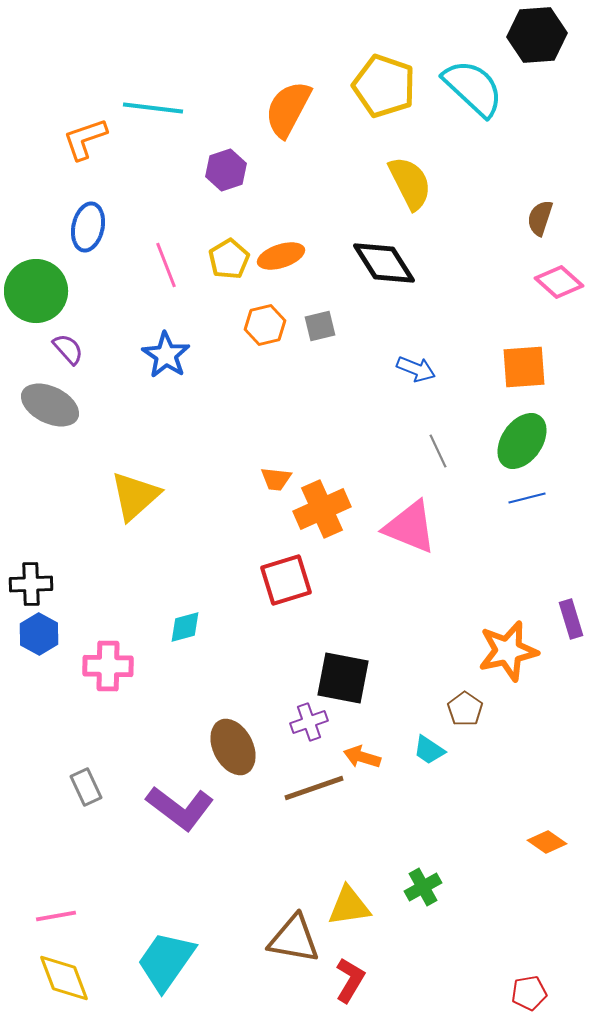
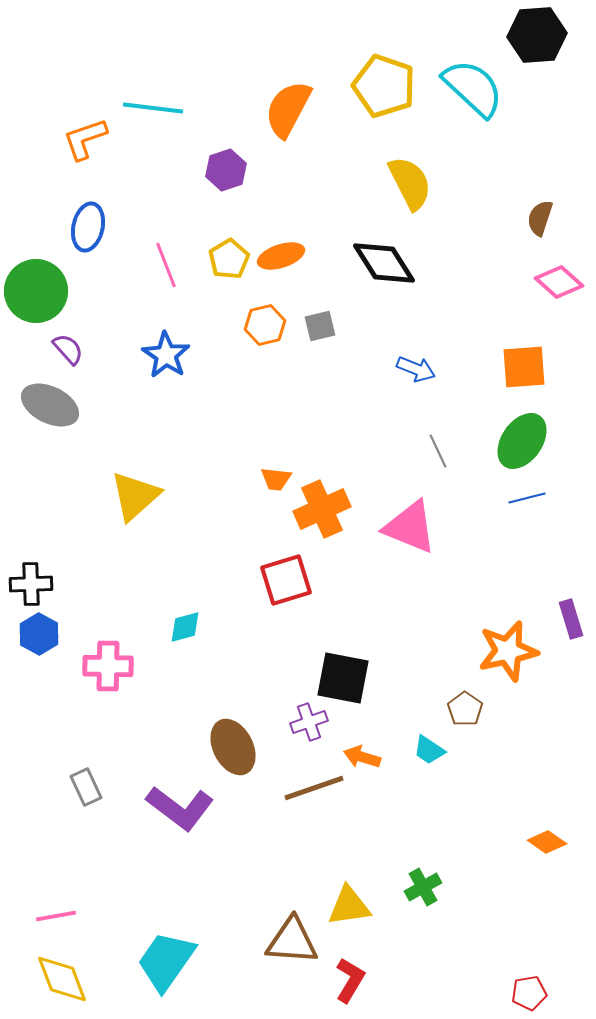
brown triangle at (294, 939): moved 2 px left, 2 px down; rotated 6 degrees counterclockwise
yellow diamond at (64, 978): moved 2 px left, 1 px down
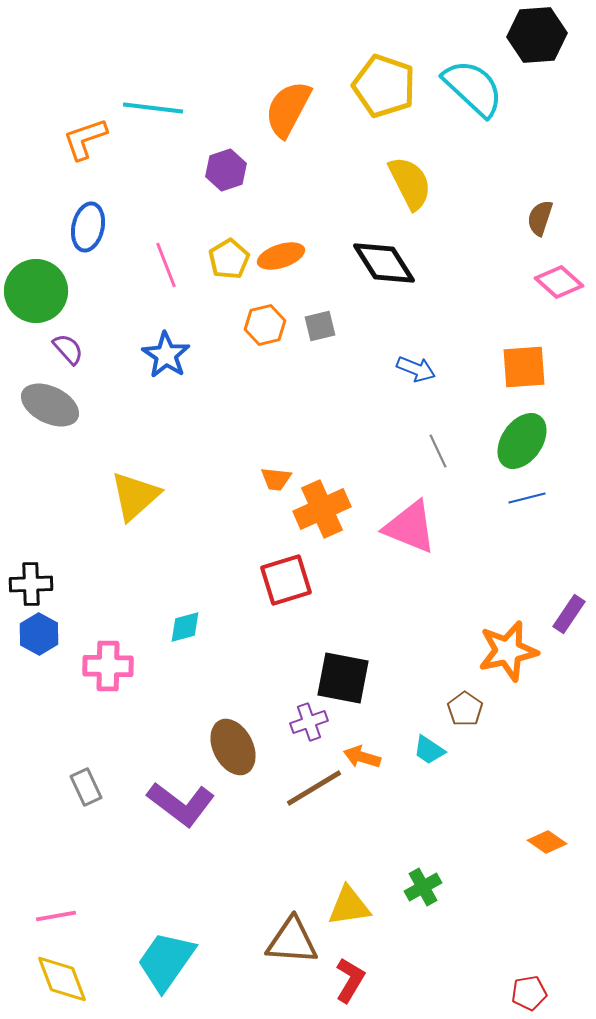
purple rectangle at (571, 619): moved 2 px left, 5 px up; rotated 51 degrees clockwise
brown line at (314, 788): rotated 12 degrees counterclockwise
purple L-shape at (180, 808): moved 1 px right, 4 px up
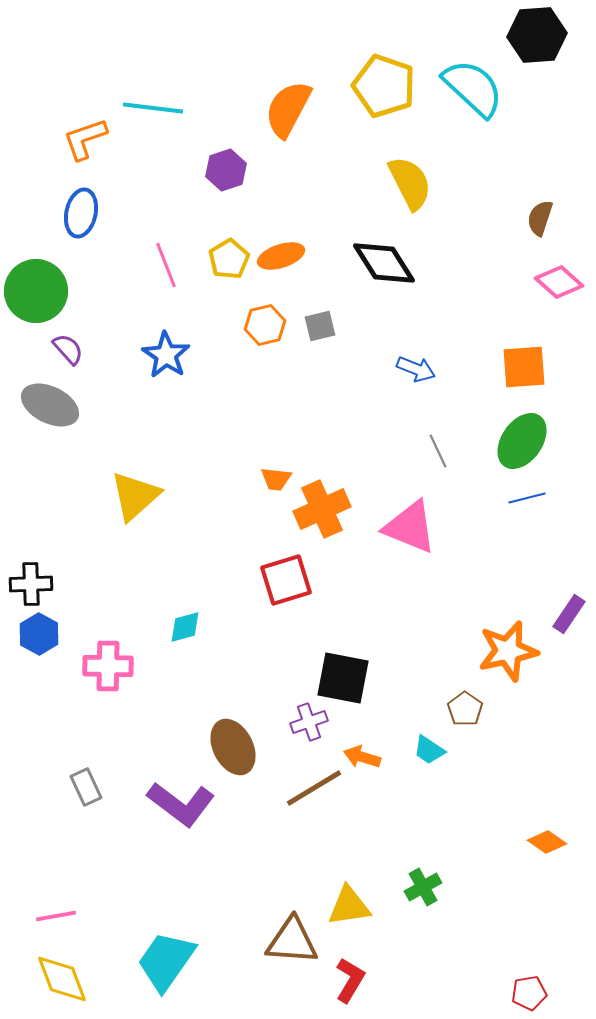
blue ellipse at (88, 227): moved 7 px left, 14 px up
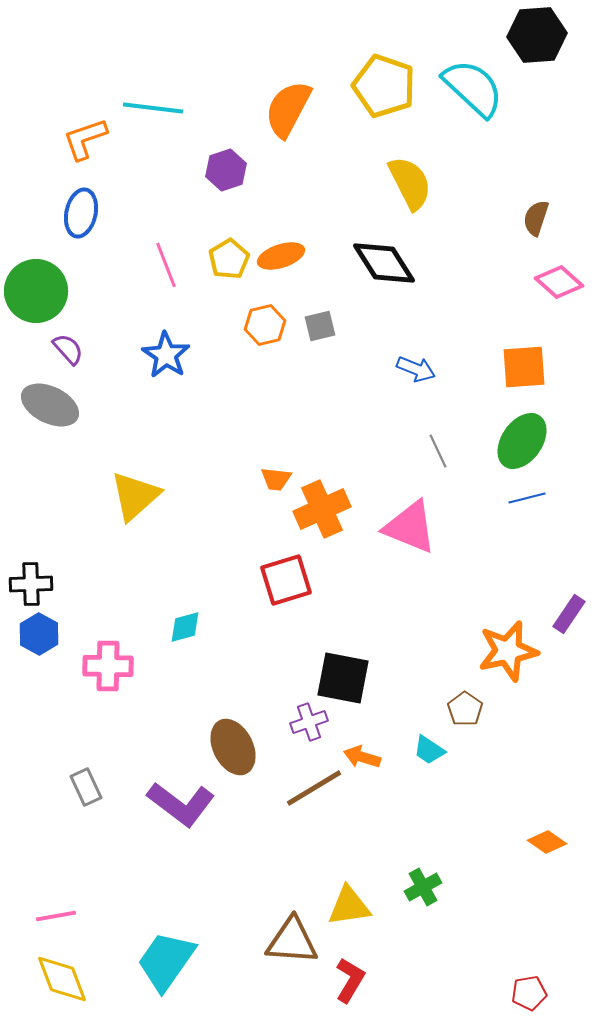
brown semicircle at (540, 218): moved 4 px left
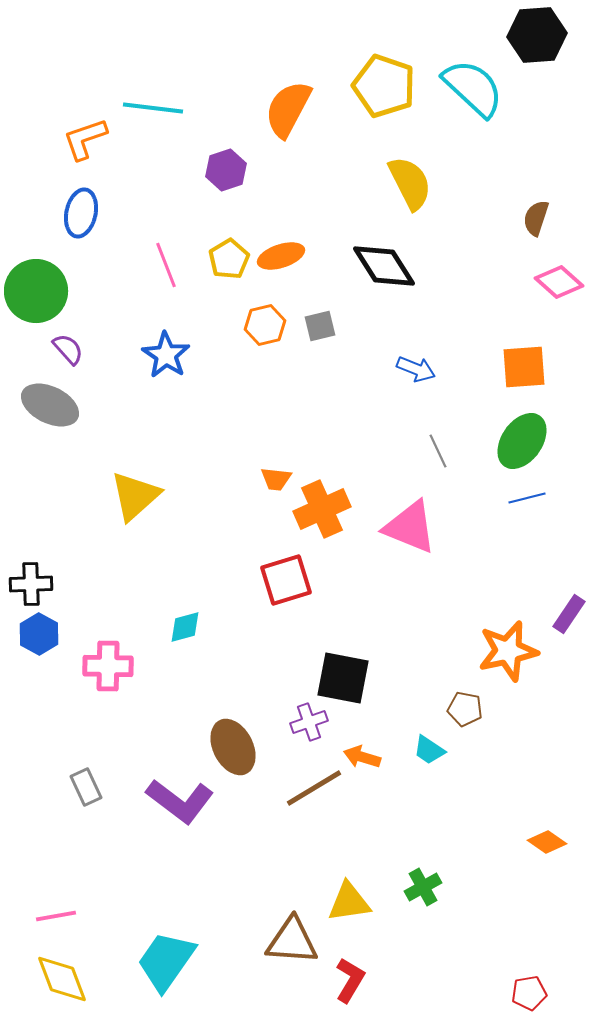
black diamond at (384, 263): moved 3 px down
brown pentagon at (465, 709): rotated 24 degrees counterclockwise
purple L-shape at (181, 804): moved 1 px left, 3 px up
yellow triangle at (349, 906): moved 4 px up
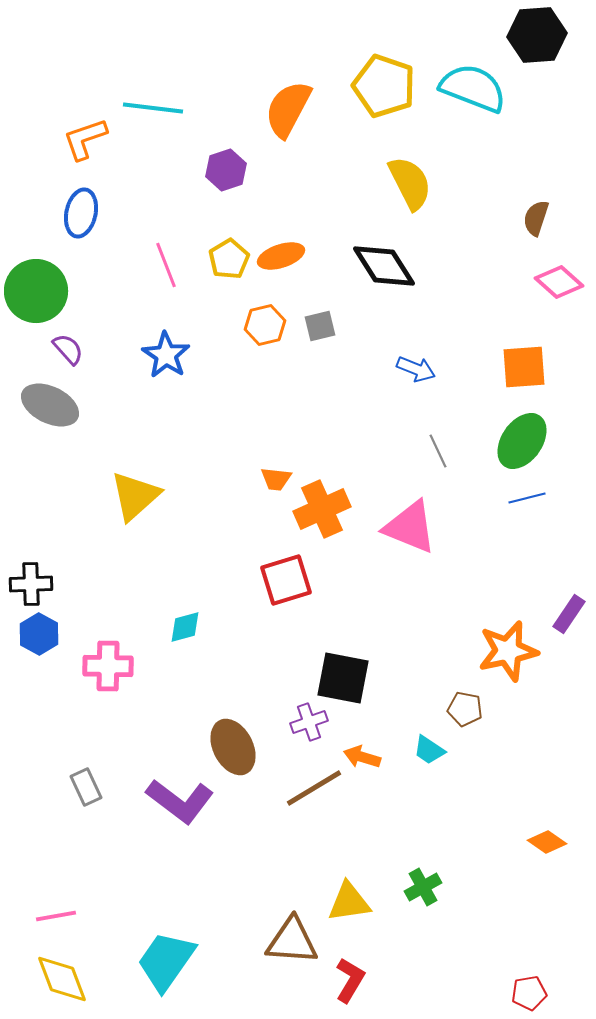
cyan semicircle at (473, 88): rotated 22 degrees counterclockwise
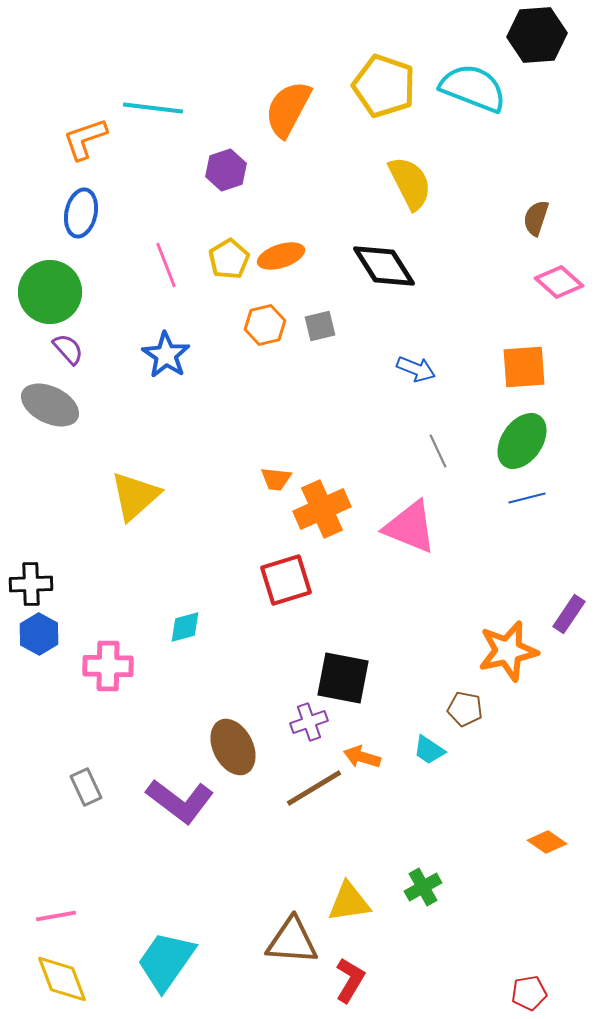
green circle at (36, 291): moved 14 px right, 1 px down
